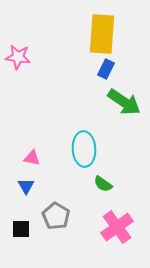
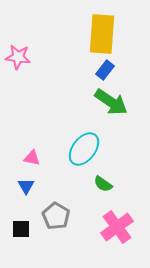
blue rectangle: moved 1 px left, 1 px down; rotated 12 degrees clockwise
green arrow: moved 13 px left
cyan ellipse: rotated 40 degrees clockwise
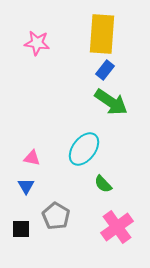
pink star: moved 19 px right, 14 px up
green semicircle: rotated 12 degrees clockwise
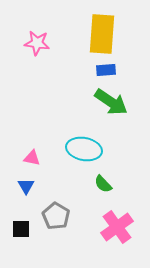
blue rectangle: moved 1 px right; rotated 48 degrees clockwise
cyan ellipse: rotated 64 degrees clockwise
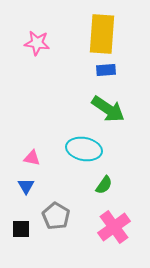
green arrow: moved 3 px left, 7 px down
green semicircle: moved 1 px right, 1 px down; rotated 102 degrees counterclockwise
pink cross: moved 3 px left
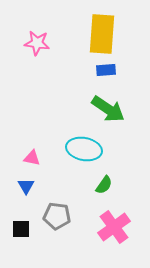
gray pentagon: moved 1 px right; rotated 24 degrees counterclockwise
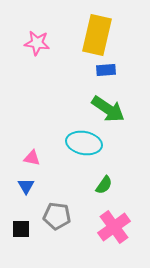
yellow rectangle: moved 5 px left, 1 px down; rotated 9 degrees clockwise
cyan ellipse: moved 6 px up
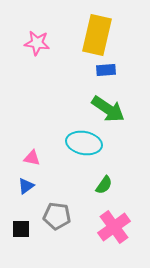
blue triangle: rotated 24 degrees clockwise
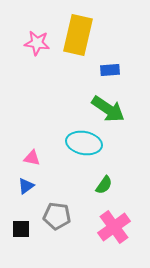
yellow rectangle: moved 19 px left
blue rectangle: moved 4 px right
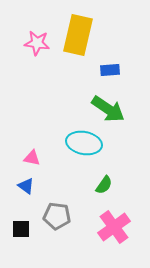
blue triangle: rotated 48 degrees counterclockwise
